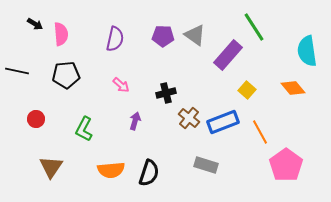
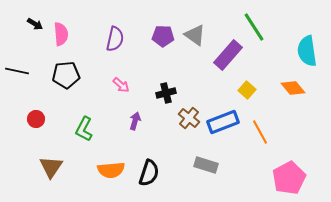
pink pentagon: moved 3 px right, 13 px down; rotated 8 degrees clockwise
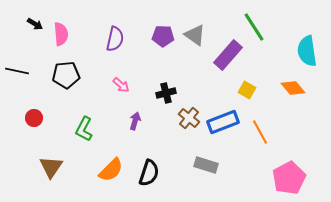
yellow square: rotated 12 degrees counterclockwise
red circle: moved 2 px left, 1 px up
orange semicircle: rotated 40 degrees counterclockwise
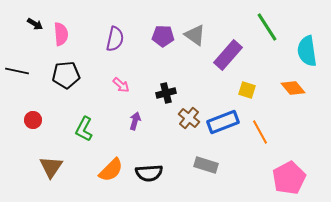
green line: moved 13 px right
yellow square: rotated 12 degrees counterclockwise
red circle: moved 1 px left, 2 px down
black semicircle: rotated 68 degrees clockwise
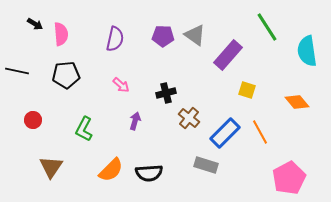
orange diamond: moved 4 px right, 14 px down
blue rectangle: moved 2 px right, 11 px down; rotated 24 degrees counterclockwise
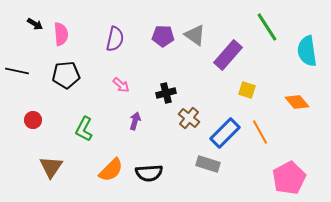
gray rectangle: moved 2 px right, 1 px up
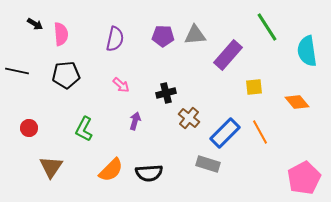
gray triangle: rotated 40 degrees counterclockwise
yellow square: moved 7 px right, 3 px up; rotated 24 degrees counterclockwise
red circle: moved 4 px left, 8 px down
pink pentagon: moved 15 px right
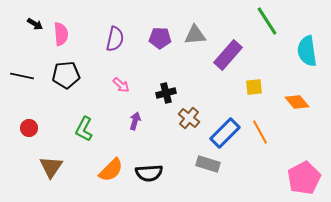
green line: moved 6 px up
purple pentagon: moved 3 px left, 2 px down
black line: moved 5 px right, 5 px down
